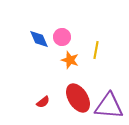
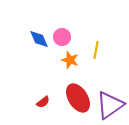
purple triangle: moved 1 px right, 1 px up; rotated 40 degrees counterclockwise
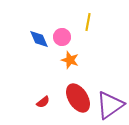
yellow line: moved 8 px left, 28 px up
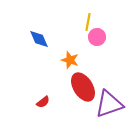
pink circle: moved 35 px right
red ellipse: moved 5 px right, 11 px up
purple triangle: moved 1 px left, 1 px up; rotated 16 degrees clockwise
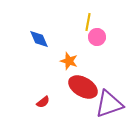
orange star: moved 1 px left, 1 px down
red ellipse: rotated 28 degrees counterclockwise
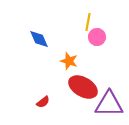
purple triangle: rotated 20 degrees clockwise
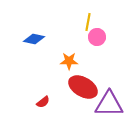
blue diamond: moved 5 px left; rotated 55 degrees counterclockwise
orange star: rotated 18 degrees counterclockwise
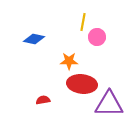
yellow line: moved 5 px left
red ellipse: moved 1 px left, 3 px up; rotated 24 degrees counterclockwise
red semicircle: moved 2 px up; rotated 152 degrees counterclockwise
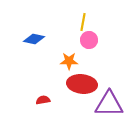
pink circle: moved 8 px left, 3 px down
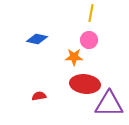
yellow line: moved 8 px right, 9 px up
blue diamond: moved 3 px right
orange star: moved 5 px right, 4 px up
red ellipse: moved 3 px right
red semicircle: moved 4 px left, 4 px up
